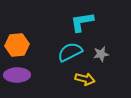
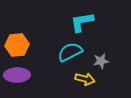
gray star: moved 7 px down
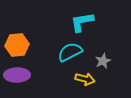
gray star: moved 2 px right; rotated 14 degrees counterclockwise
